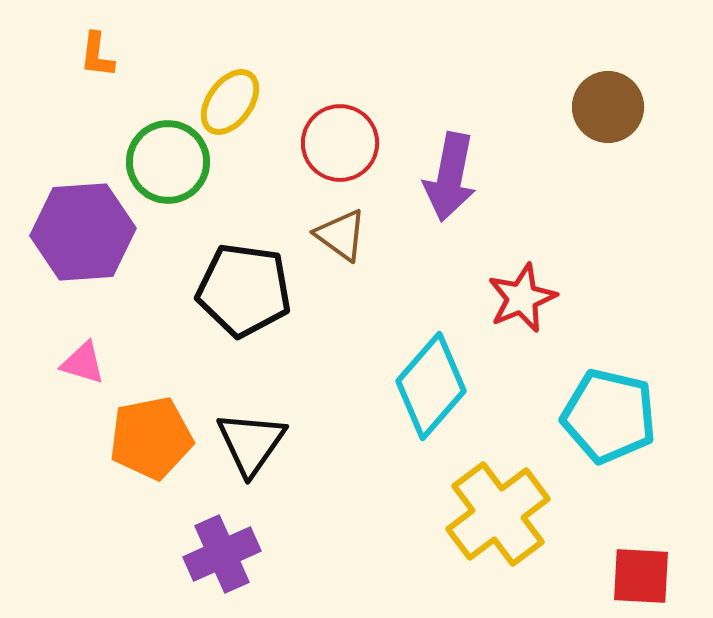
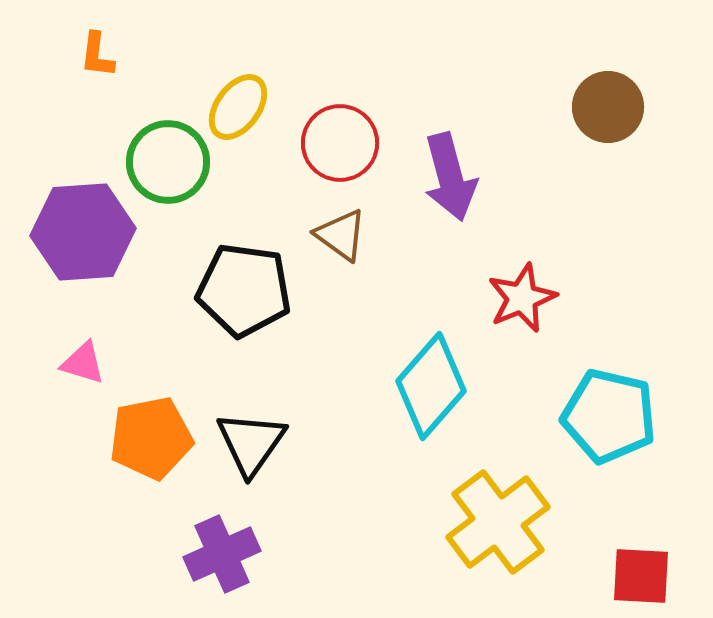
yellow ellipse: moved 8 px right, 5 px down
purple arrow: rotated 26 degrees counterclockwise
yellow cross: moved 8 px down
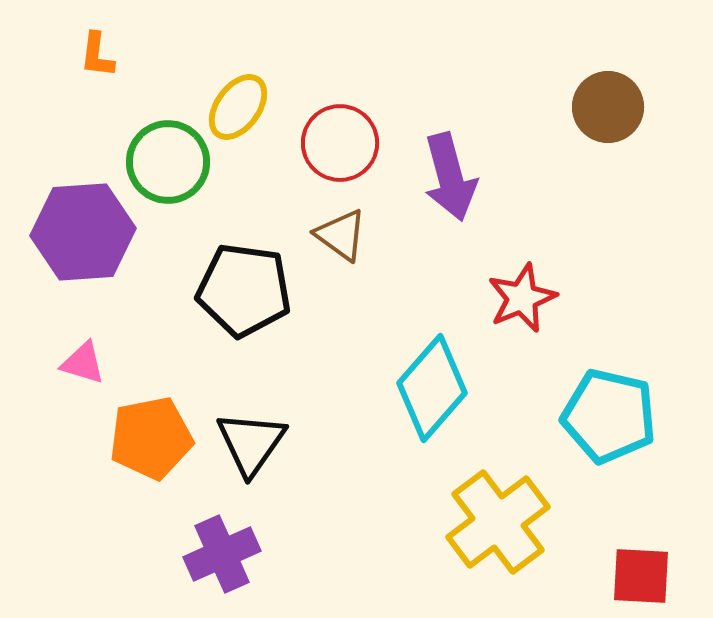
cyan diamond: moved 1 px right, 2 px down
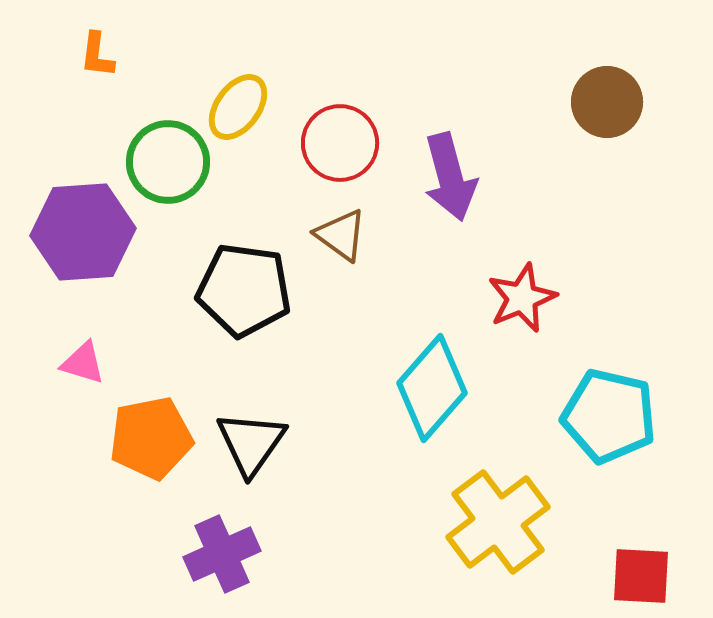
brown circle: moved 1 px left, 5 px up
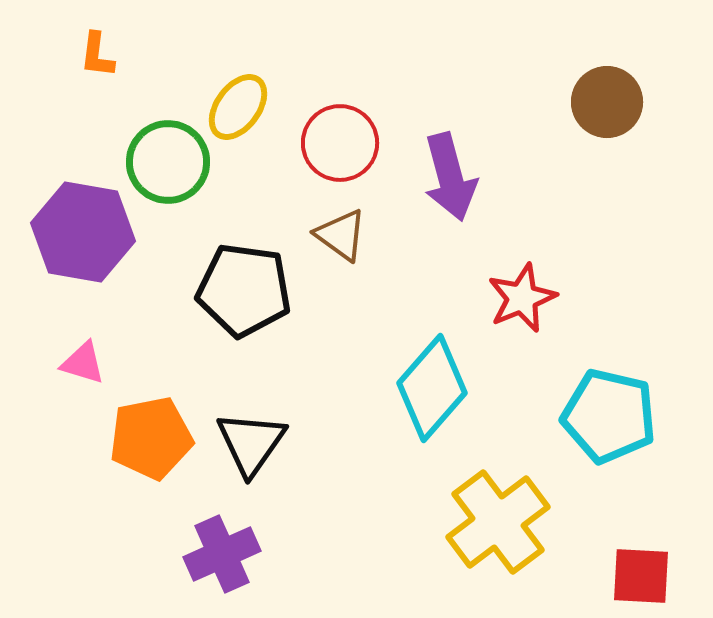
purple hexagon: rotated 14 degrees clockwise
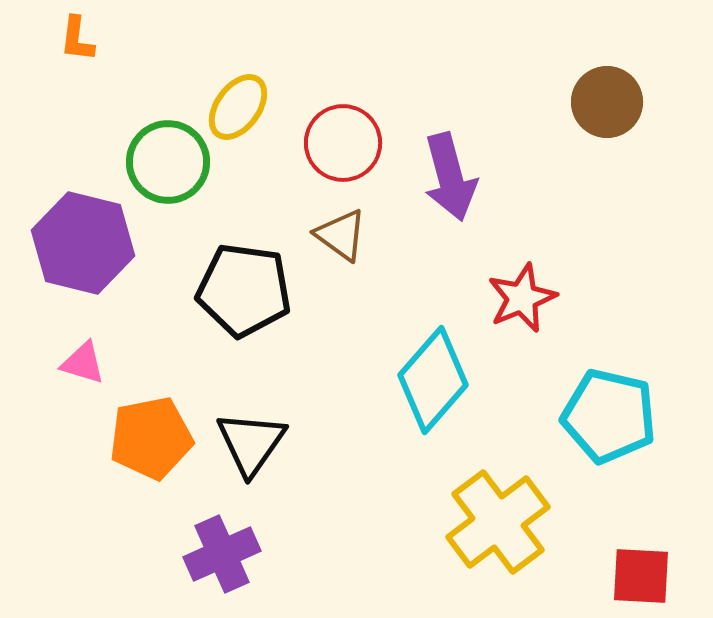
orange L-shape: moved 20 px left, 16 px up
red circle: moved 3 px right
purple hexagon: moved 11 px down; rotated 4 degrees clockwise
cyan diamond: moved 1 px right, 8 px up
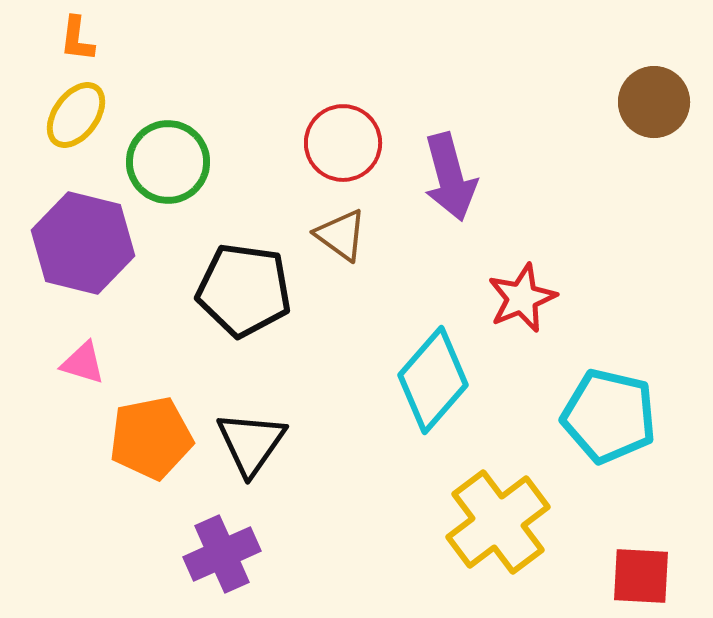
brown circle: moved 47 px right
yellow ellipse: moved 162 px left, 8 px down
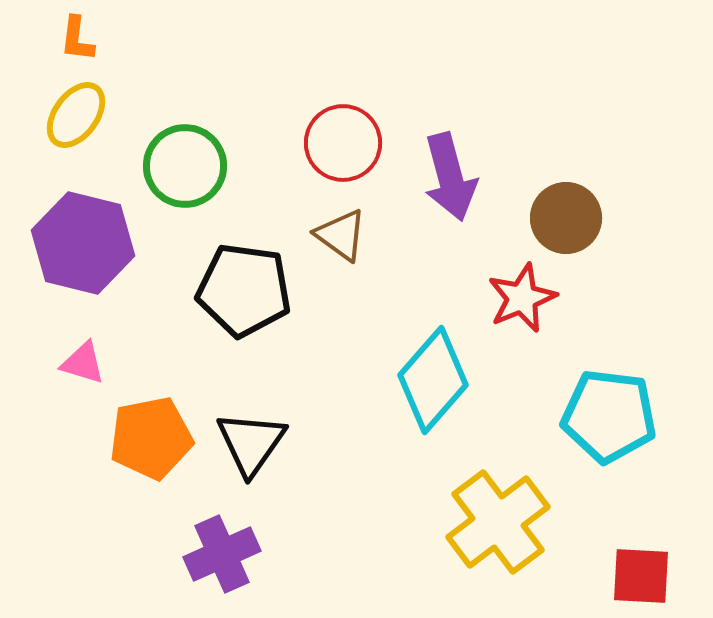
brown circle: moved 88 px left, 116 px down
green circle: moved 17 px right, 4 px down
cyan pentagon: rotated 6 degrees counterclockwise
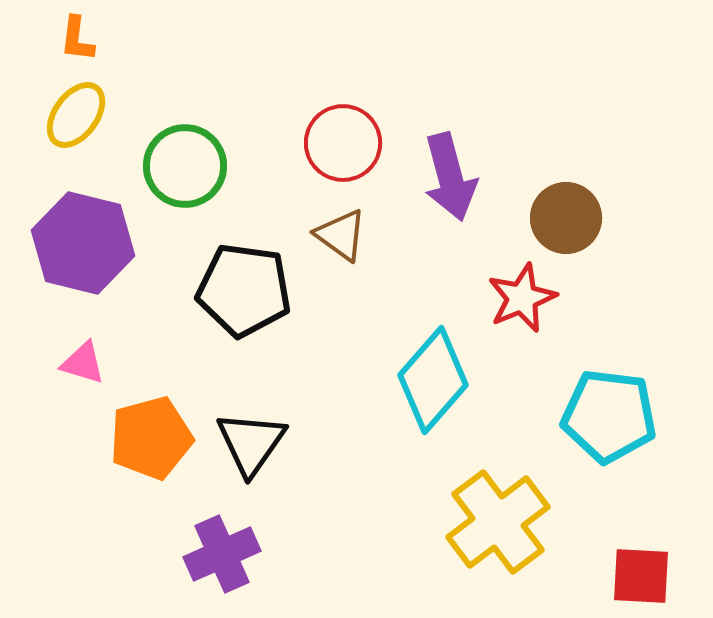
orange pentagon: rotated 4 degrees counterclockwise
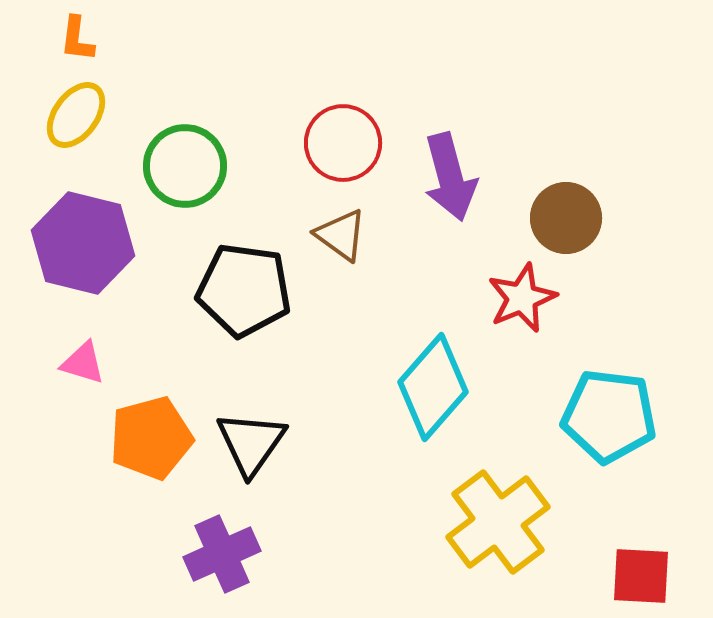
cyan diamond: moved 7 px down
